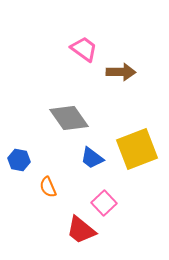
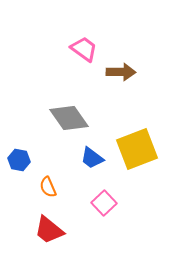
red trapezoid: moved 32 px left
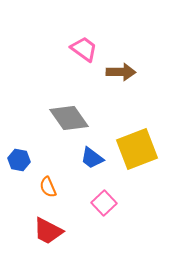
red trapezoid: moved 1 px left, 1 px down; rotated 12 degrees counterclockwise
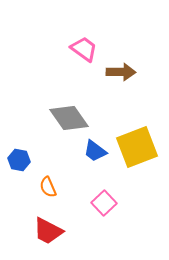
yellow square: moved 2 px up
blue trapezoid: moved 3 px right, 7 px up
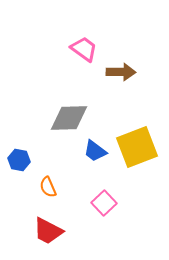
gray diamond: rotated 57 degrees counterclockwise
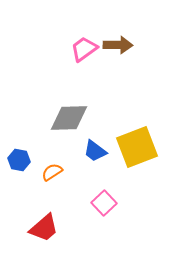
pink trapezoid: rotated 72 degrees counterclockwise
brown arrow: moved 3 px left, 27 px up
orange semicircle: moved 4 px right, 15 px up; rotated 80 degrees clockwise
red trapezoid: moved 4 px left, 3 px up; rotated 68 degrees counterclockwise
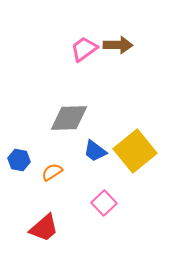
yellow square: moved 2 px left, 4 px down; rotated 18 degrees counterclockwise
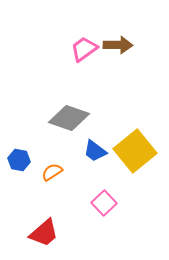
gray diamond: rotated 21 degrees clockwise
red trapezoid: moved 5 px down
